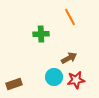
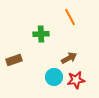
brown rectangle: moved 24 px up
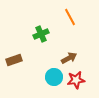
green cross: rotated 21 degrees counterclockwise
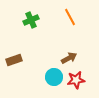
green cross: moved 10 px left, 14 px up
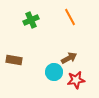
brown rectangle: rotated 28 degrees clockwise
cyan circle: moved 5 px up
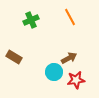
brown rectangle: moved 3 px up; rotated 21 degrees clockwise
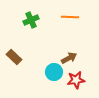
orange line: rotated 60 degrees counterclockwise
brown rectangle: rotated 14 degrees clockwise
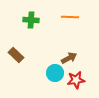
green cross: rotated 28 degrees clockwise
brown rectangle: moved 2 px right, 2 px up
cyan circle: moved 1 px right, 1 px down
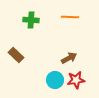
cyan circle: moved 7 px down
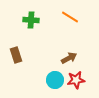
orange line: rotated 30 degrees clockwise
brown rectangle: rotated 28 degrees clockwise
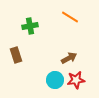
green cross: moved 1 px left, 6 px down; rotated 14 degrees counterclockwise
